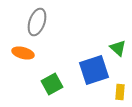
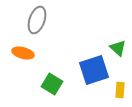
gray ellipse: moved 2 px up
green square: rotated 30 degrees counterclockwise
yellow rectangle: moved 2 px up
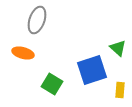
blue square: moved 2 px left
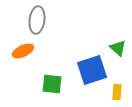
gray ellipse: rotated 12 degrees counterclockwise
orange ellipse: moved 2 px up; rotated 40 degrees counterclockwise
green square: rotated 25 degrees counterclockwise
yellow rectangle: moved 3 px left, 2 px down
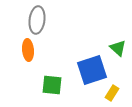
orange ellipse: moved 5 px right, 1 px up; rotated 70 degrees counterclockwise
green square: moved 1 px down
yellow rectangle: moved 5 px left, 1 px down; rotated 28 degrees clockwise
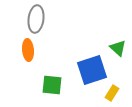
gray ellipse: moved 1 px left, 1 px up
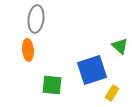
green triangle: moved 2 px right, 2 px up
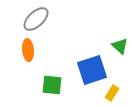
gray ellipse: rotated 40 degrees clockwise
